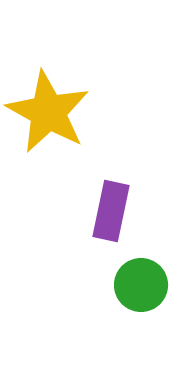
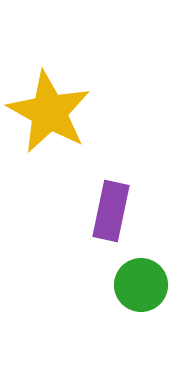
yellow star: moved 1 px right
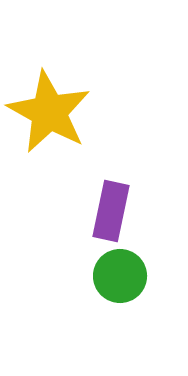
green circle: moved 21 px left, 9 px up
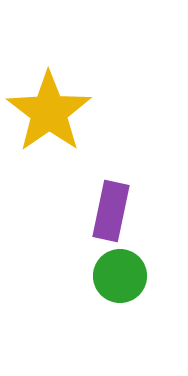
yellow star: rotated 8 degrees clockwise
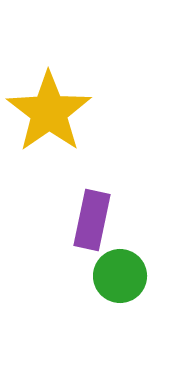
purple rectangle: moved 19 px left, 9 px down
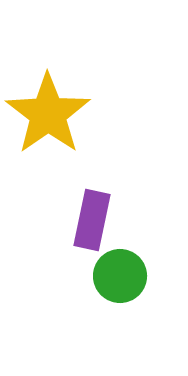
yellow star: moved 1 px left, 2 px down
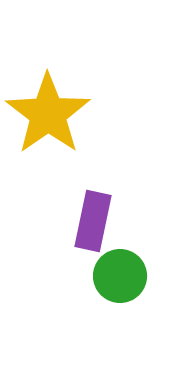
purple rectangle: moved 1 px right, 1 px down
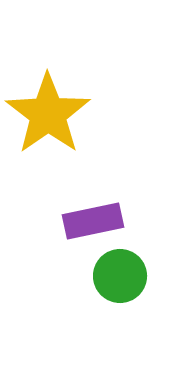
purple rectangle: rotated 66 degrees clockwise
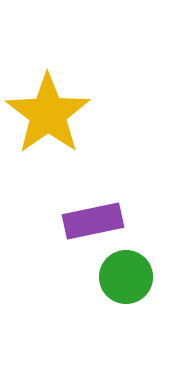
green circle: moved 6 px right, 1 px down
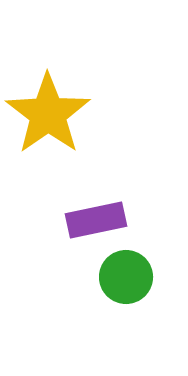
purple rectangle: moved 3 px right, 1 px up
